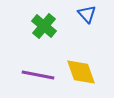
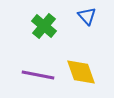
blue triangle: moved 2 px down
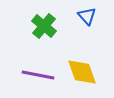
yellow diamond: moved 1 px right
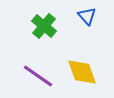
purple line: moved 1 px down; rotated 24 degrees clockwise
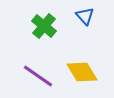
blue triangle: moved 2 px left
yellow diamond: rotated 12 degrees counterclockwise
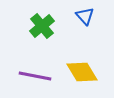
green cross: moved 2 px left; rotated 10 degrees clockwise
purple line: moved 3 px left; rotated 24 degrees counterclockwise
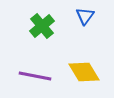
blue triangle: rotated 18 degrees clockwise
yellow diamond: moved 2 px right
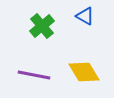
blue triangle: rotated 36 degrees counterclockwise
purple line: moved 1 px left, 1 px up
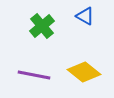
yellow diamond: rotated 20 degrees counterclockwise
